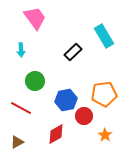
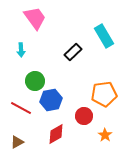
blue hexagon: moved 15 px left
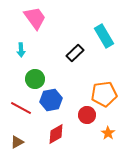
black rectangle: moved 2 px right, 1 px down
green circle: moved 2 px up
red circle: moved 3 px right, 1 px up
orange star: moved 3 px right, 2 px up
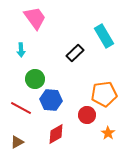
blue hexagon: rotated 15 degrees clockwise
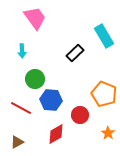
cyan arrow: moved 1 px right, 1 px down
orange pentagon: rotated 30 degrees clockwise
red circle: moved 7 px left
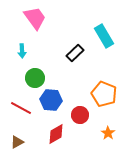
green circle: moved 1 px up
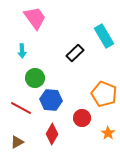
red circle: moved 2 px right, 3 px down
red diamond: moved 4 px left; rotated 30 degrees counterclockwise
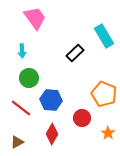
green circle: moved 6 px left
red line: rotated 10 degrees clockwise
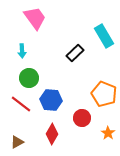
red line: moved 4 px up
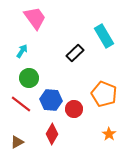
cyan arrow: rotated 144 degrees counterclockwise
red circle: moved 8 px left, 9 px up
orange star: moved 1 px right, 1 px down
